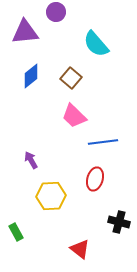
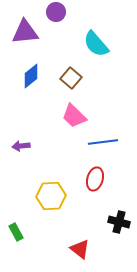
purple arrow: moved 10 px left, 14 px up; rotated 66 degrees counterclockwise
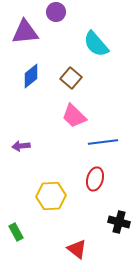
red triangle: moved 3 px left
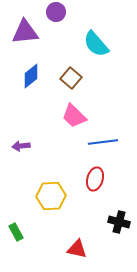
red triangle: rotated 25 degrees counterclockwise
